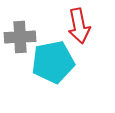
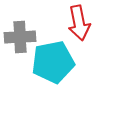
red arrow: moved 3 px up
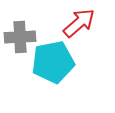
red arrow: rotated 120 degrees counterclockwise
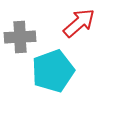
cyan pentagon: moved 9 px down; rotated 9 degrees counterclockwise
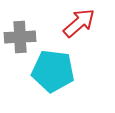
cyan pentagon: rotated 27 degrees clockwise
